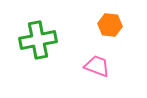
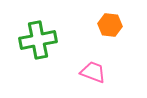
pink trapezoid: moved 4 px left, 6 px down
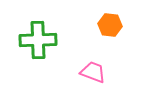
green cross: rotated 9 degrees clockwise
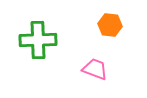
pink trapezoid: moved 2 px right, 3 px up
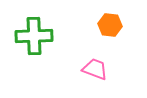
green cross: moved 4 px left, 4 px up
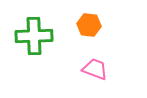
orange hexagon: moved 21 px left
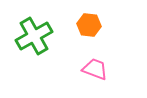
green cross: rotated 27 degrees counterclockwise
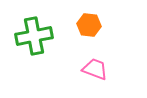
green cross: rotated 18 degrees clockwise
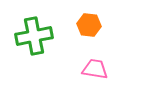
pink trapezoid: rotated 12 degrees counterclockwise
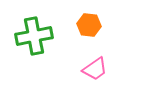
pink trapezoid: rotated 136 degrees clockwise
